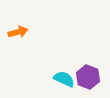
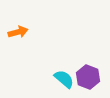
cyan semicircle: rotated 15 degrees clockwise
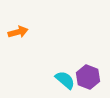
cyan semicircle: moved 1 px right, 1 px down
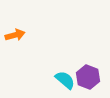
orange arrow: moved 3 px left, 3 px down
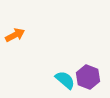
orange arrow: rotated 12 degrees counterclockwise
